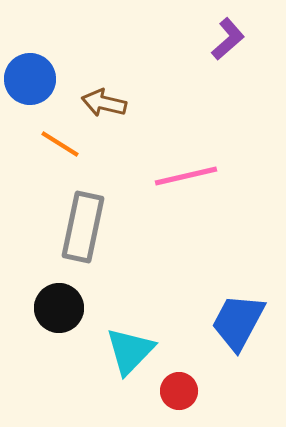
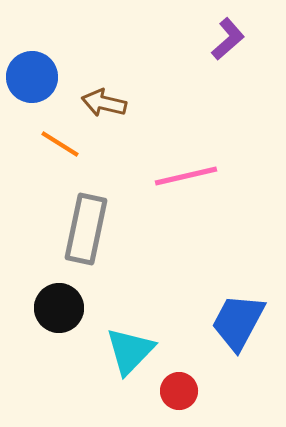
blue circle: moved 2 px right, 2 px up
gray rectangle: moved 3 px right, 2 px down
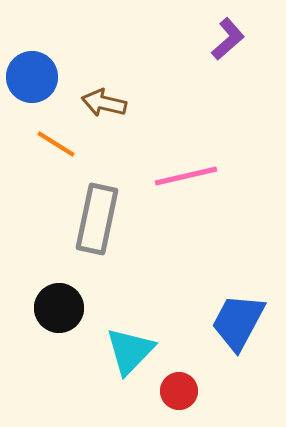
orange line: moved 4 px left
gray rectangle: moved 11 px right, 10 px up
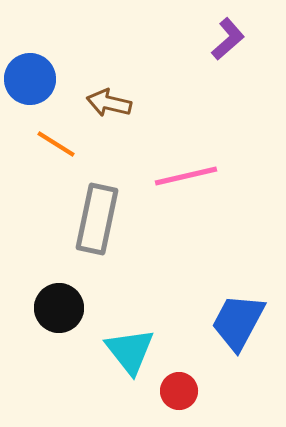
blue circle: moved 2 px left, 2 px down
brown arrow: moved 5 px right
cyan triangle: rotated 22 degrees counterclockwise
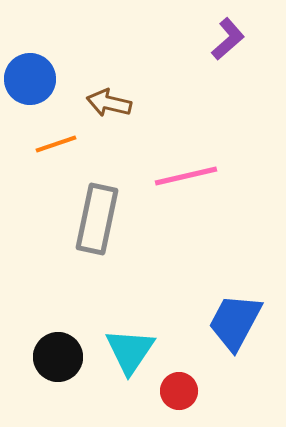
orange line: rotated 51 degrees counterclockwise
black circle: moved 1 px left, 49 px down
blue trapezoid: moved 3 px left
cyan triangle: rotated 12 degrees clockwise
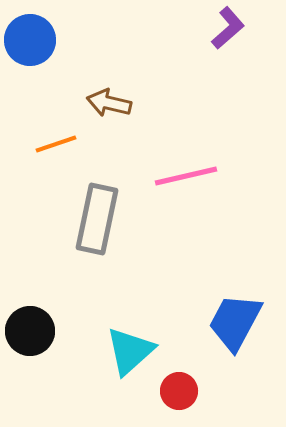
purple L-shape: moved 11 px up
blue circle: moved 39 px up
cyan triangle: rotated 14 degrees clockwise
black circle: moved 28 px left, 26 px up
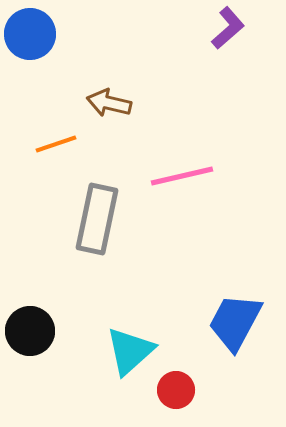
blue circle: moved 6 px up
pink line: moved 4 px left
red circle: moved 3 px left, 1 px up
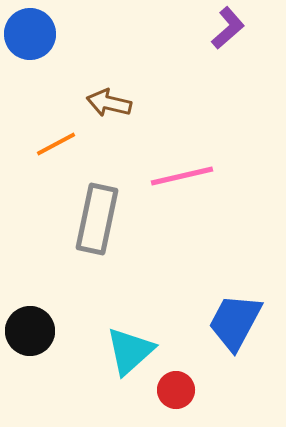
orange line: rotated 9 degrees counterclockwise
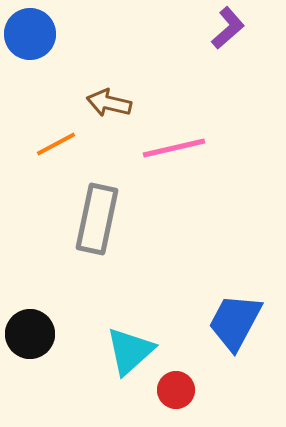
pink line: moved 8 px left, 28 px up
black circle: moved 3 px down
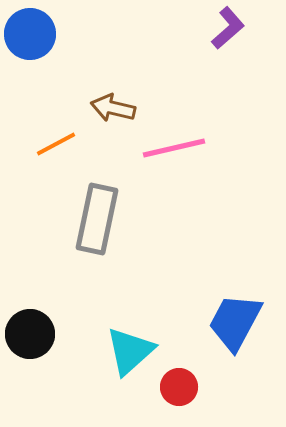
brown arrow: moved 4 px right, 5 px down
red circle: moved 3 px right, 3 px up
